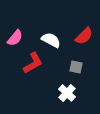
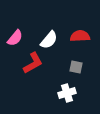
red semicircle: moved 4 px left; rotated 138 degrees counterclockwise
white semicircle: moved 2 px left; rotated 102 degrees clockwise
white cross: rotated 30 degrees clockwise
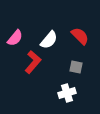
red semicircle: rotated 48 degrees clockwise
red L-shape: moved 1 px up; rotated 20 degrees counterclockwise
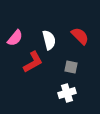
white semicircle: rotated 54 degrees counterclockwise
red L-shape: rotated 20 degrees clockwise
gray square: moved 5 px left
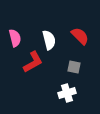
pink semicircle: rotated 54 degrees counterclockwise
gray square: moved 3 px right
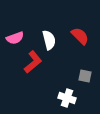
pink semicircle: rotated 84 degrees clockwise
red L-shape: rotated 10 degrees counterclockwise
gray square: moved 11 px right, 9 px down
white cross: moved 5 px down; rotated 36 degrees clockwise
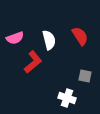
red semicircle: rotated 12 degrees clockwise
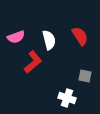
pink semicircle: moved 1 px right, 1 px up
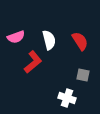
red semicircle: moved 5 px down
gray square: moved 2 px left, 1 px up
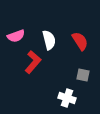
pink semicircle: moved 1 px up
red L-shape: rotated 10 degrees counterclockwise
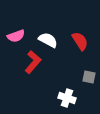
white semicircle: moved 1 px left; rotated 48 degrees counterclockwise
gray square: moved 6 px right, 2 px down
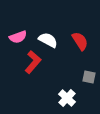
pink semicircle: moved 2 px right, 1 px down
white cross: rotated 24 degrees clockwise
